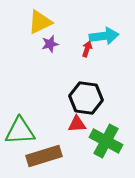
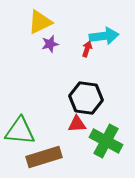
green triangle: rotated 8 degrees clockwise
brown rectangle: moved 1 px down
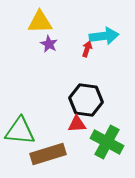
yellow triangle: rotated 24 degrees clockwise
purple star: moved 1 px left; rotated 30 degrees counterclockwise
black hexagon: moved 2 px down
green cross: moved 1 px right, 1 px down
brown rectangle: moved 4 px right, 3 px up
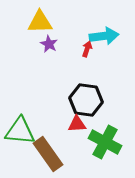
green cross: moved 2 px left
brown rectangle: rotated 72 degrees clockwise
